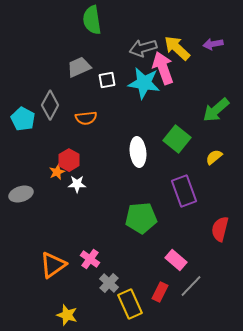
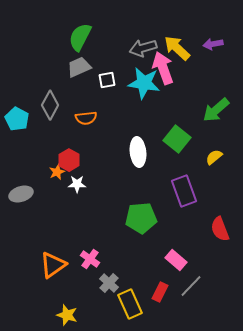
green semicircle: moved 12 px left, 17 px down; rotated 36 degrees clockwise
cyan pentagon: moved 6 px left
red semicircle: rotated 35 degrees counterclockwise
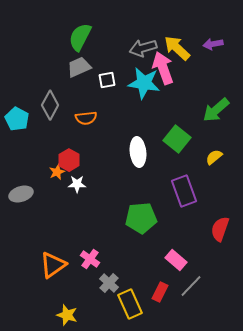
red semicircle: rotated 40 degrees clockwise
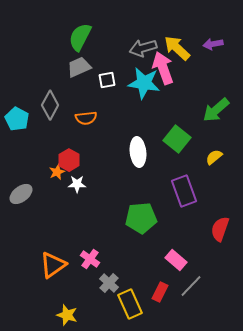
gray ellipse: rotated 20 degrees counterclockwise
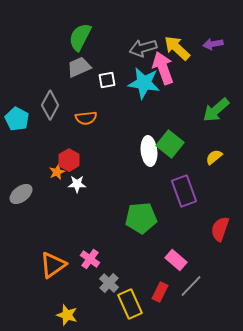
green square: moved 7 px left, 5 px down
white ellipse: moved 11 px right, 1 px up
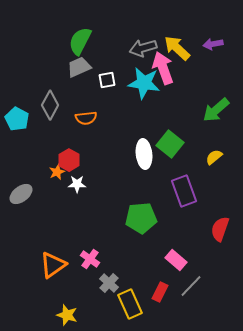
green semicircle: moved 4 px down
white ellipse: moved 5 px left, 3 px down
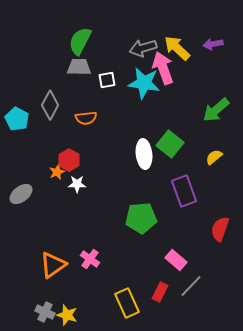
gray trapezoid: rotated 25 degrees clockwise
gray cross: moved 64 px left, 29 px down; rotated 18 degrees counterclockwise
yellow rectangle: moved 3 px left, 1 px up
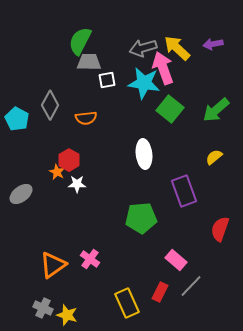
gray trapezoid: moved 10 px right, 5 px up
green square: moved 35 px up
orange star: rotated 21 degrees counterclockwise
gray cross: moved 2 px left, 4 px up
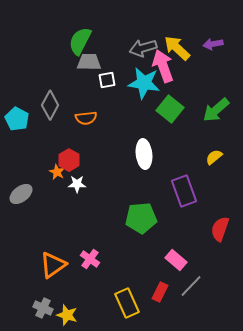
pink arrow: moved 2 px up
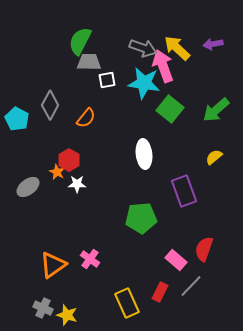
gray arrow: rotated 144 degrees counterclockwise
orange semicircle: rotated 45 degrees counterclockwise
gray ellipse: moved 7 px right, 7 px up
red semicircle: moved 16 px left, 20 px down
